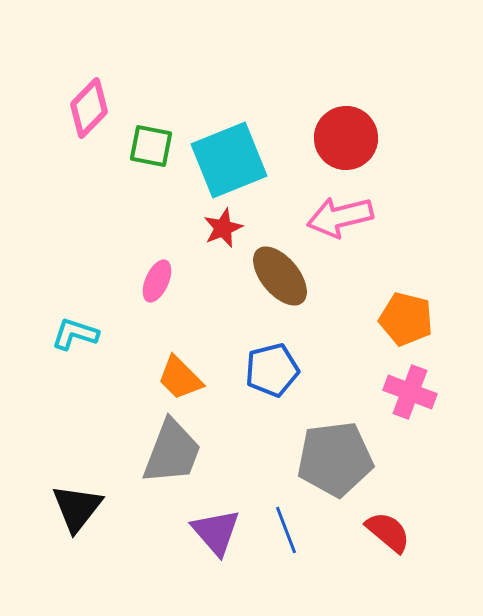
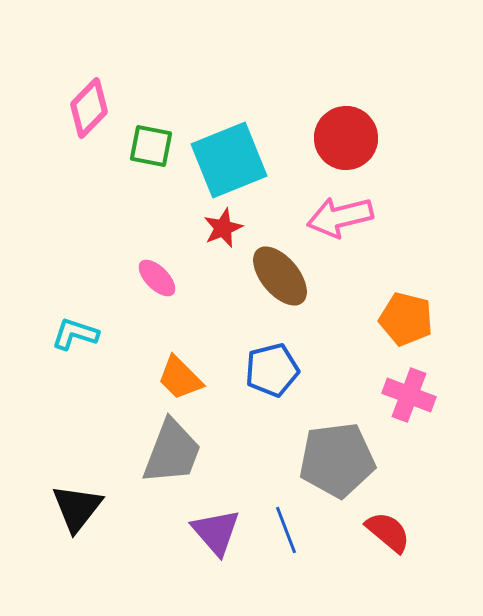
pink ellipse: moved 3 px up; rotated 69 degrees counterclockwise
pink cross: moved 1 px left, 3 px down
gray pentagon: moved 2 px right, 1 px down
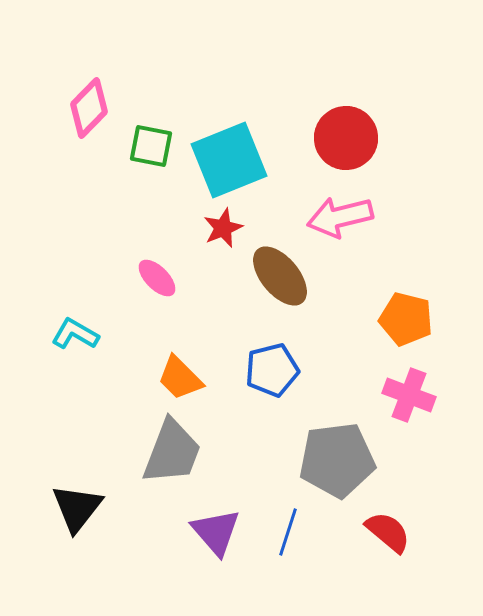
cyan L-shape: rotated 12 degrees clockwise
blue line: moved 2 px right, 2 px down; rotated 39 degrees clockwise
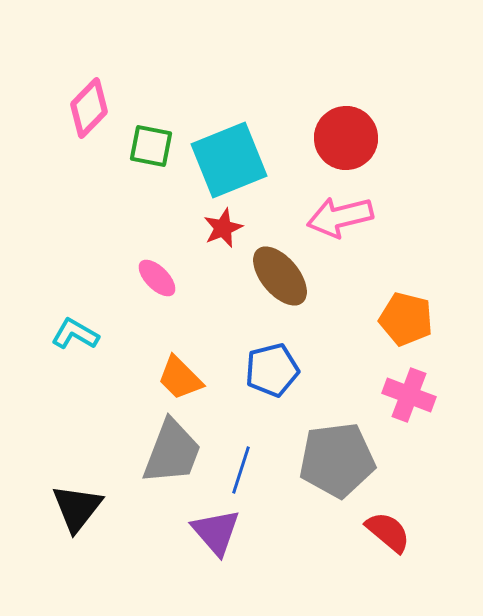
blue line: moved 47 px left, 62 px up
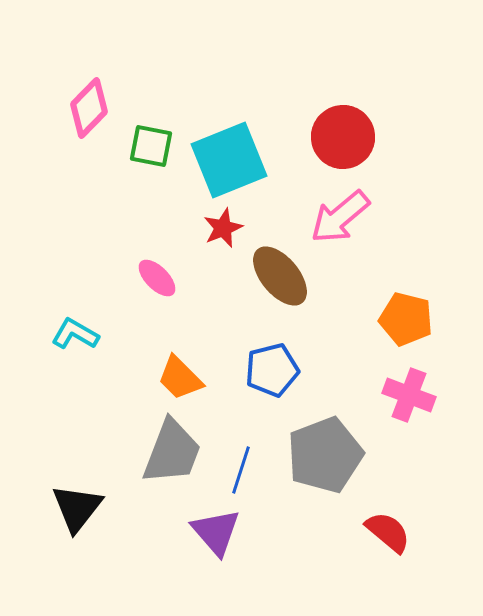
red circle: moved 3 px left, 1 px up
pink arrow: rotated 26 degrees counterclockwise
gray pentagon: moved 12 px left, 5 px up; rotated 14 degrees counterclockwise
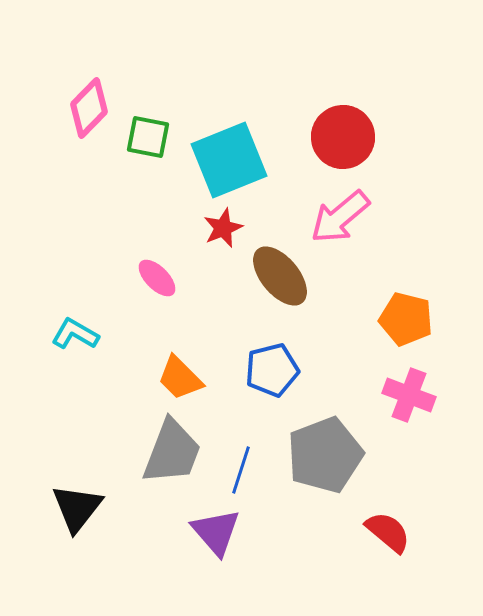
green square: moved 3 px left, 9 px up
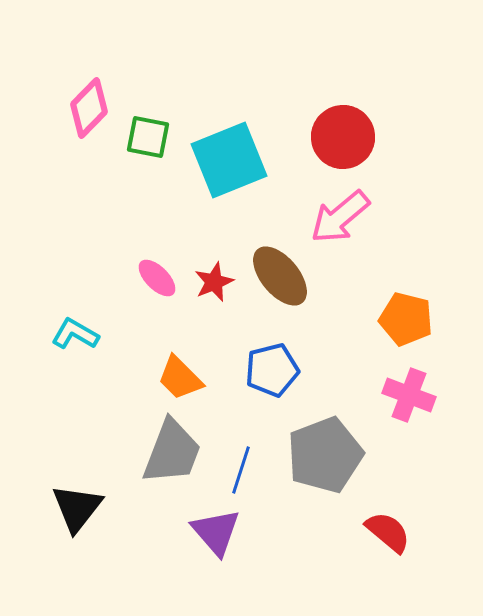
red star: moved 9 px left, 54 px down
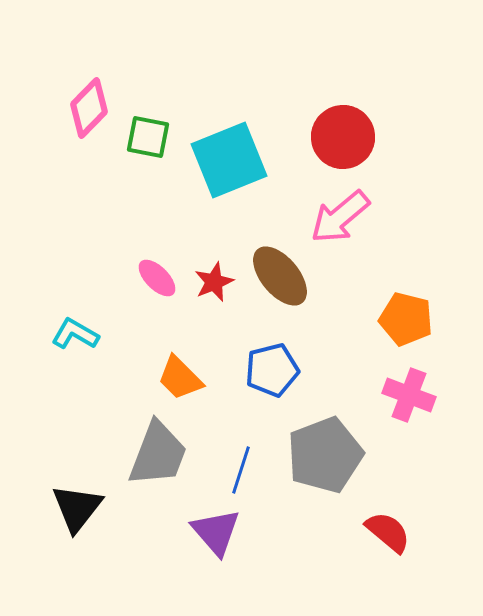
gray trapezoid: moved 14 px left, 2 px down
